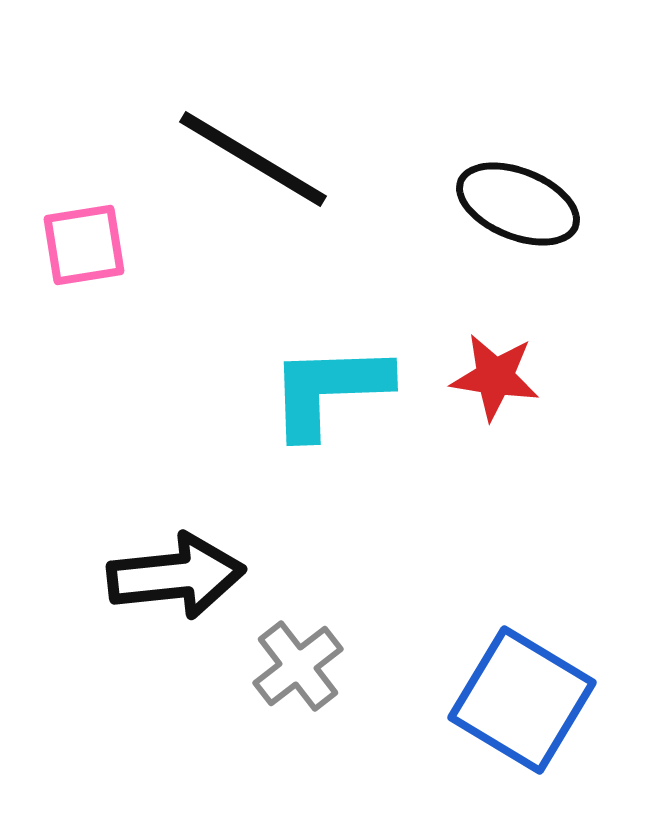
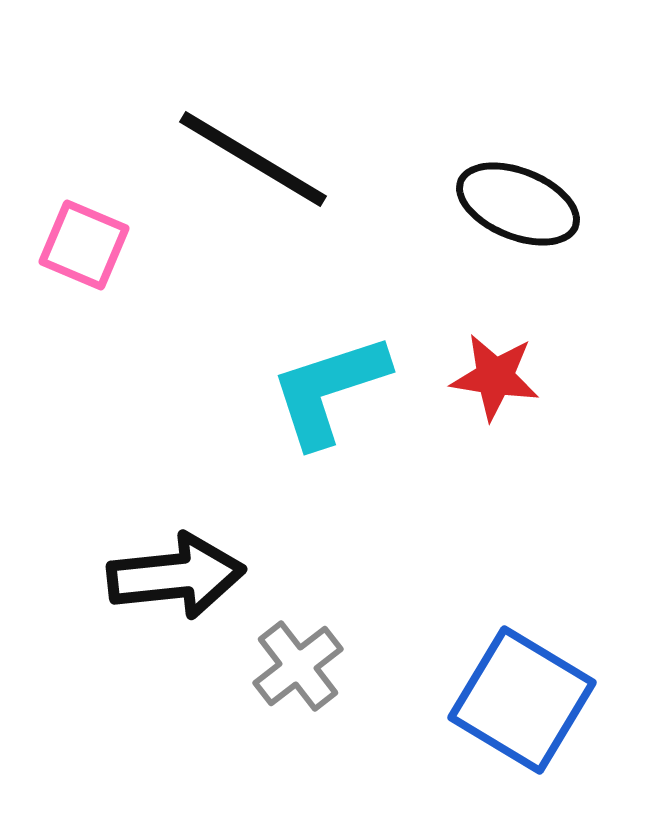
pink square: rotated 32 degrees clockwise
cyan L-shape: rotated 16 degrees counterclockwise
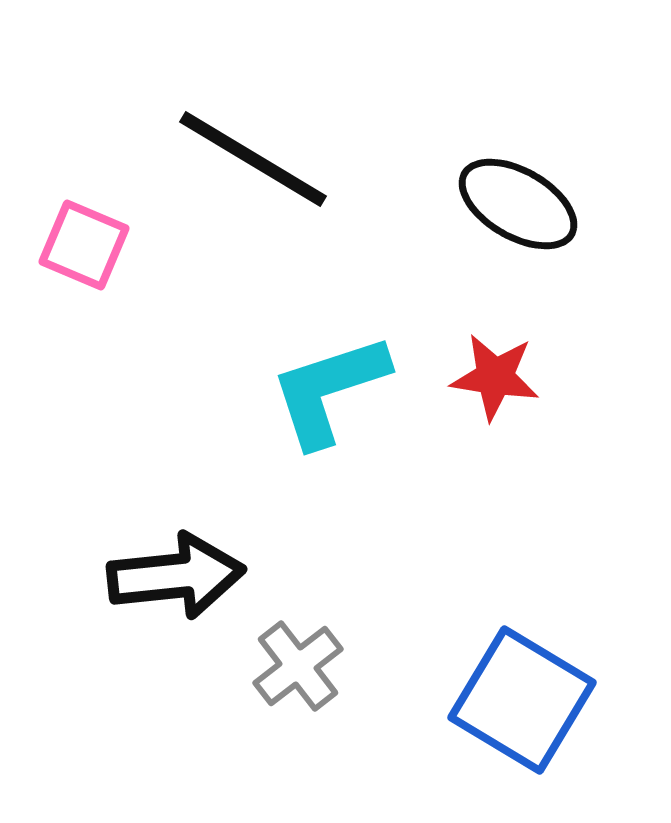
black ellipse: rotated 8 degrees clockwise
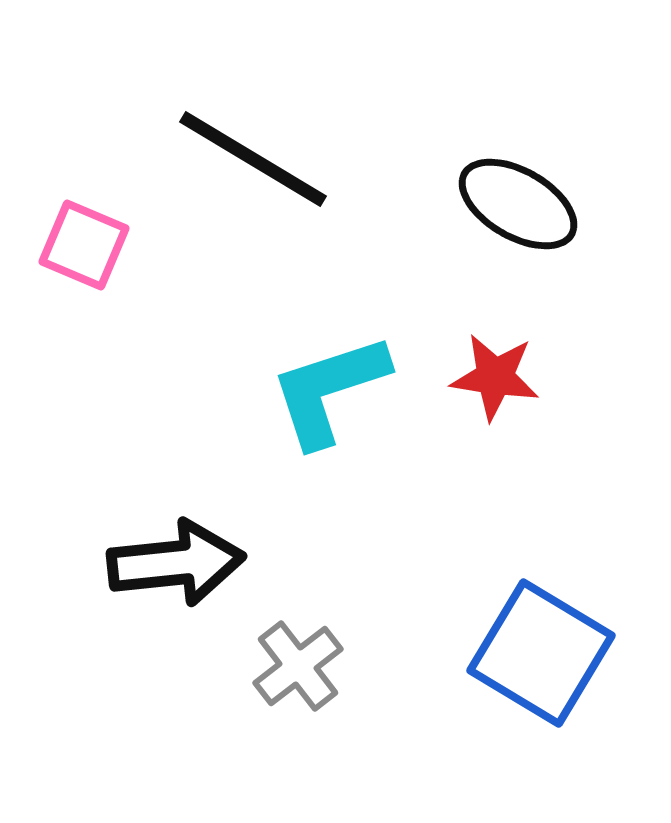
black arrow: moved 13 px up
blue square: moved 19 px right, 47 px up
